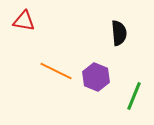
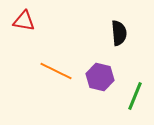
purple hexagon: moved 4 px right; rotated 8 degrees counterclockwise
green line: moved 1 px right
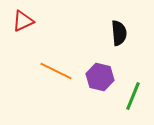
red triangle: moved 1 px left; rotated 35 degrees counterclockwise
green line: moved 2 px left
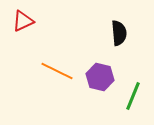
orange line: moved 1 px right
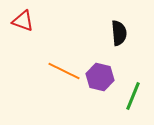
red triangle: rotated 45 degrees clockwise
orange line: moved 7 px right
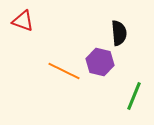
purple hexagon: moved 15 px up
green line: moved 1 px right
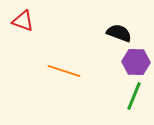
black semicircle: rotated 65 degrees counterclockwise
purple hexagon: moved 36 px right; rotated 12 degrees counterclockwise
orange line: rotated 8 degrees counterclockwise
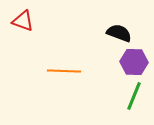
purple hexagon: moved 2 px left
orange line: rotated 16 degrees counterclockwise
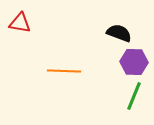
red triangle: moved 3 px left, 2 px down; rotated 10 degrees counterclockwise
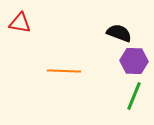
purple hexagon: moved 1 px up
